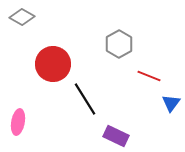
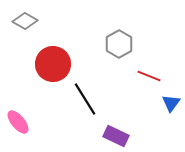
gray diamond: moved 3 px right, 4 px down
pink ellipse: rotated 50 degrees counterclockwise
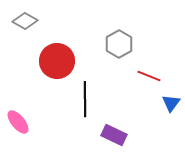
red circle: moved 4 px right, 3 px up
black line: rotated 32 degrees clockwise
purple rectangle: moved 2 px left, 1 px up
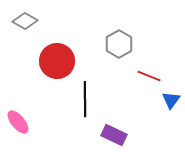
blue triangle: moved 3 px up
